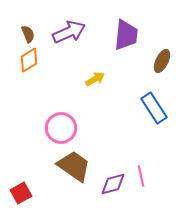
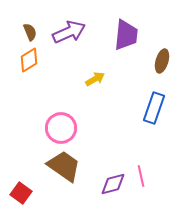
brown semicircle: moved 2 px right, 2 px up
brown ellipse: rotated 10 degrees counterclockwise
blue rectangle: rotated 52 degrees clockwise
brown trapezoid: moved 10 px left
red square: rotated 25 degrees counterclockwise
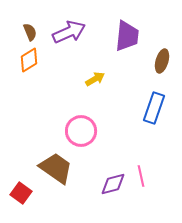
purple trapezoid: moved 1 px right, 1 px down
pink circle: moved 20 px right, 3 px down
brown trapezoid: moved 8 px left, 2 px down
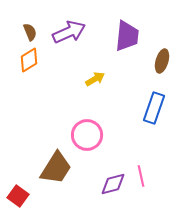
pink circle: moved 6 px right, 4 px down
brown trapezoid: rotated 87 degrees clockwise
red square: moved 3 px left, 3 px down
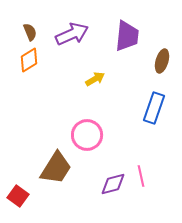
purple arrow: moved 3 px right, 2 px down
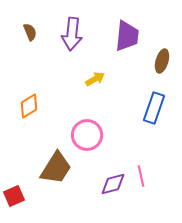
purple arrow: rotated 120 degrees clockwise
orange diamond: moved 46 px down
red square: moved 4 px left; rotated 30 degrees clockwise
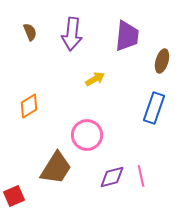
purple diamond: moved 1 px left, 7 px up
